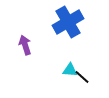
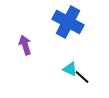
blue cross: rotated 32 degrees counterclockwise
cyan triangle: moved 1 px up; rotated 21 degrees clockwise
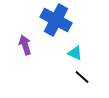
blue cross: moved 12 px left, 2 px up
cyan triangle: moved 5 px right, 16 px up
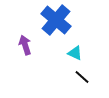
blue cross: rotated 12 degrees clockwise
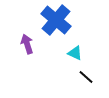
purple arrow: moved 2 px right, 1 px up
black line: moved 4 px right
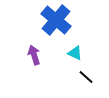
purple arrow: moved 7 px right, 11 px down
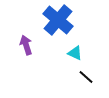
blue cross: moved 2 px right
purple arrow: moved 8 px left, 10 px up
